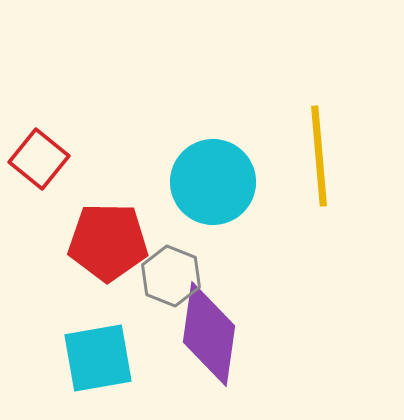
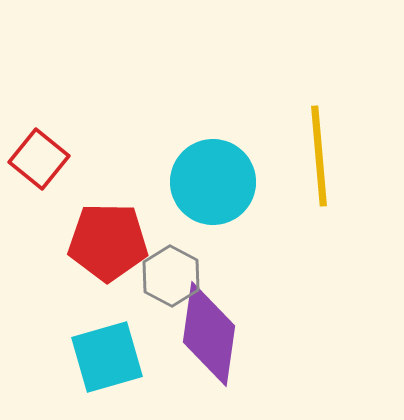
gray hexagon: rotated 6 degrees clockwise
cyan square: moved 9 px right, 1 px up; rotated 6 degrees counterclockwise
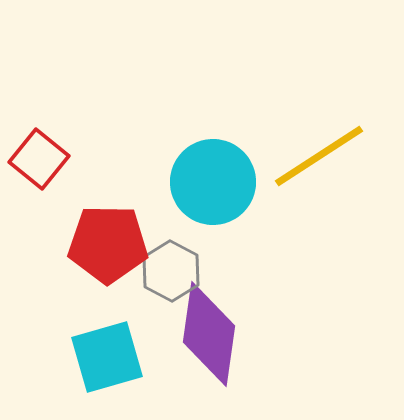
yellow line: rotated 62 degrees clockwise
red pentagon: moved 2 px down
gray hexagon: moved 5 px up
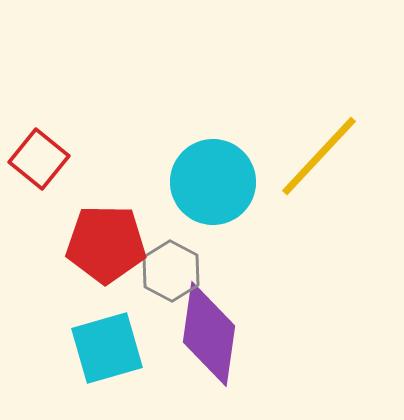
yellow line: rotated 14 degrees counterclockwise
red pentagon: moved 2 px left
cyan square: moved 9 px up
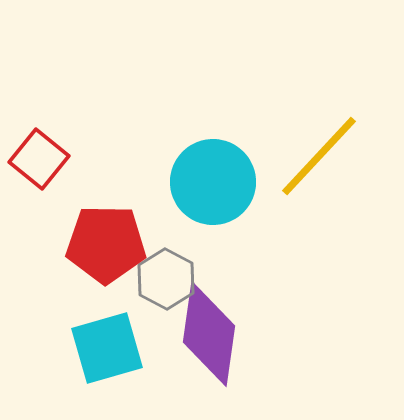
gray hexagon: moved 5 px left, 8 px down
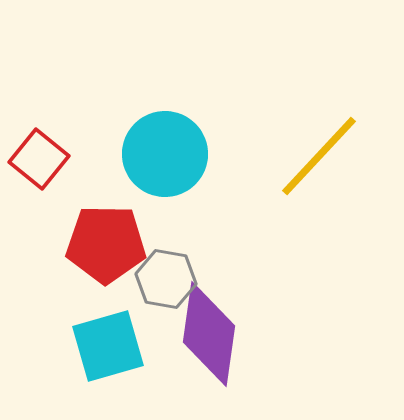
cyan circle: moved 48 px left, 28 px up
gray hexagon: rotated 18 degrees counterclockwise
cyan square: moved 1 px right, 2 px up
